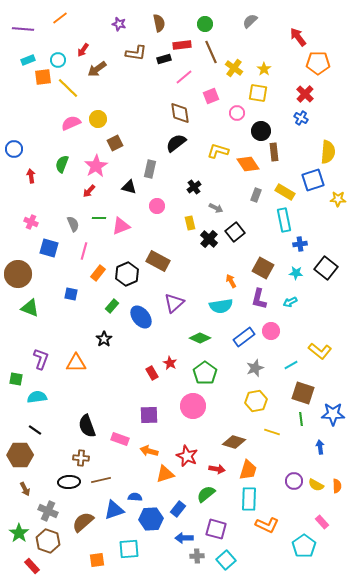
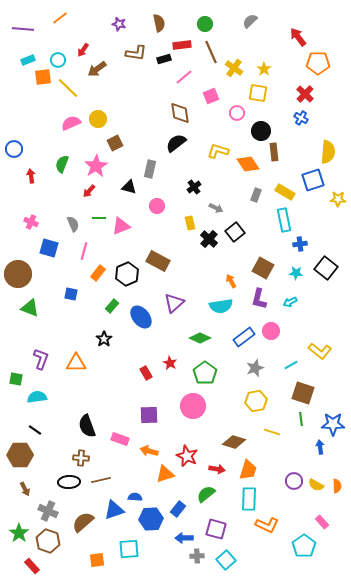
red rectangle at (152, 373): moved 6 px left
blue star at (333, 414): moved 10 px down
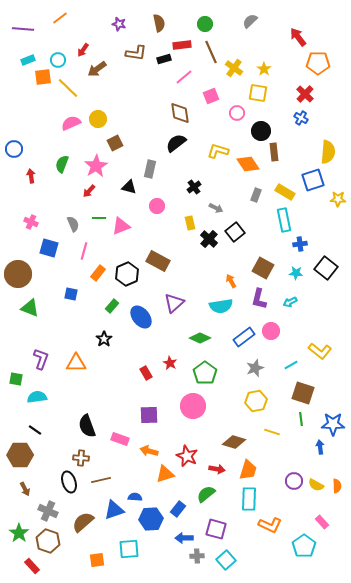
black ellipse at (69, 482): rotated 75 degrees clockwise
orange L-shape at (267, 525): moved 3 px right
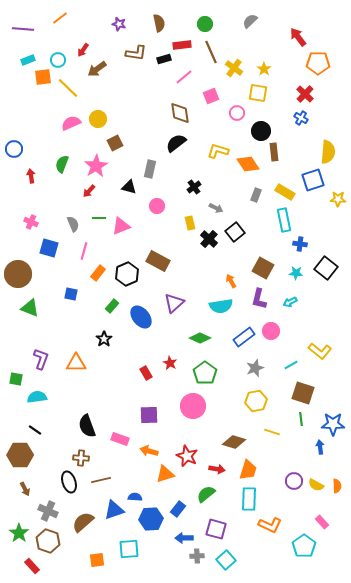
blue cross at (300, 244): rotated 16 degrees clockwise
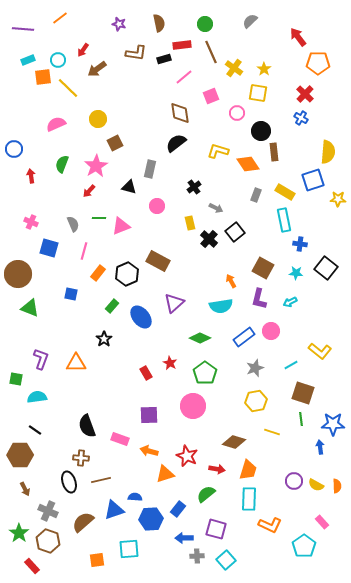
pink semicircle at (71, 123): moved 15 px left, 1 px down
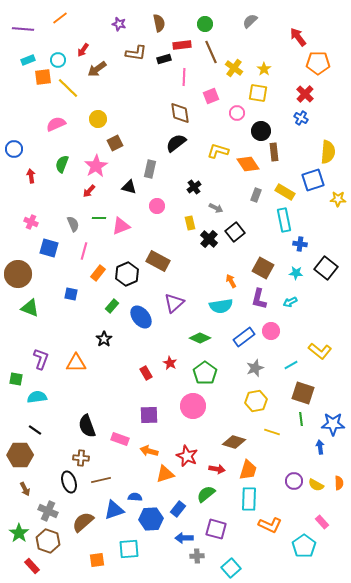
pink line at (184, 77): rotated 48 degrees counterclockwise
orange semicircle at (337, 486): moved 2 px right, 3 px up
cyan square at (226, 560): moved 5 px right, 8 px down
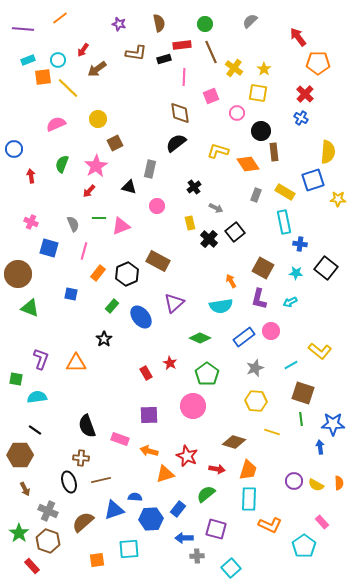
cyan rectangle at (284, 220): moved 2 px down
green pentagon at (205, 373): moved 2 px right, 1 px down
yellow hexagon at (256, 401): rotated 15 degrees clockwise
